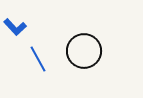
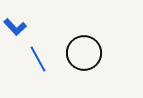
black circle: moved 2 px down
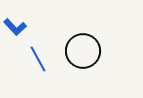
black circle: moved 1 px left, 2 px up
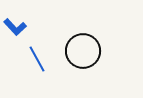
blue line: moved 1 px left
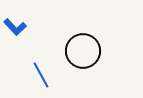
blue line: moved 4 px right, 16 px down
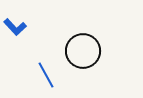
blue line: moved 5 px right
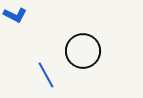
blue L-shape: moved 12 px up; rotated 20 degrees counterclockwise
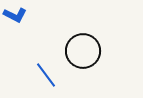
blue line: rotated 8 degrees counterclockwise
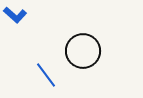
blue L-shape: rotated 15 degrees clockwise
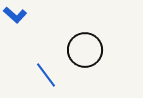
black circle: moved 2 px right, 1 px up
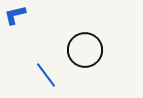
blue L-shape: rotated 125 degrees clockwise
